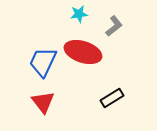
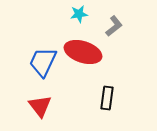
black rectangle: moved 5 px left; rotated 50 degrees counterclockwise
red triangle: moved 3 px left, 4 px down
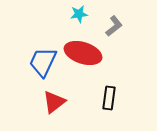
red ellipse: moved 1 px down
black rectangle: moved 2 px right
red triangle: moved 14 px right, 4 px up; rotated 30 degrees clockwise
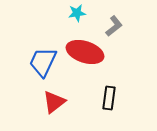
cyan star: moved 2 px left, 1 px up
red ellipse: moved 2 px right, 1 px up
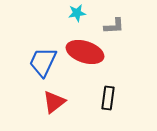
gray L-shape: rotated 35 degrees clockwise
black rectangle: moved 1 px left
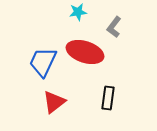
cyan star: moved 1 px right, 1 px up
gray L-shape: moved 1 px down; rotated 130 degrees clockwise
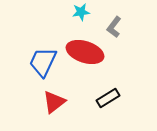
cyan star: moved 3 px right
black rectangle: rotated 50 degrees clockwise
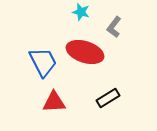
cyan star: rotated 24 degrees clockwise
blue trapezoid: rotated 128 degrees clockwise
red triangle: rotated 35 degrees clockwise
